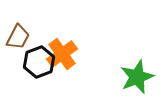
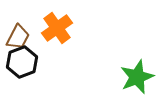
orange cross: moved 5 px left, 26 px up
black hexagon: moved 17 px left
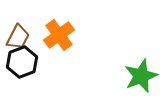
orange cross: moved 2 px right, 7 px down
green star: moved 4 px right, 1 px up
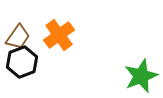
brown trapezoid: rotated 8 degrees clockwise
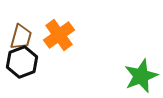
brown trapezoid: moved 3 px right; rotated 20 degrees counterclockwise
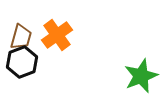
orange cross: moved 2 px left
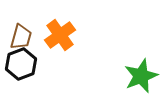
orange cross: moved 3 px right
black hexagon: moved 1 px left, 2 px down
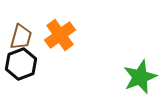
green star: moved 1 px left, 1 px down
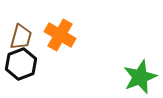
orange cross: rotated 24 degrees counterclockwise
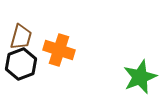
orange cross: moved 1 px left, 15 px down; rotated 12 degrees counterclockwise
